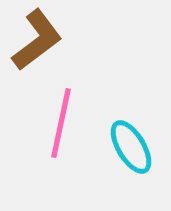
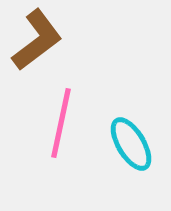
cyan ellipse: moved 3 px up
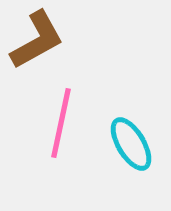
brown L-shape: rotated 8 degrees clockwise
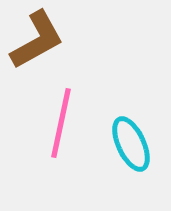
cyan ellipse: rotated 6 degrees clockwise
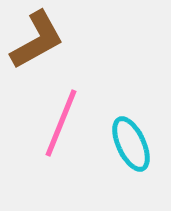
pink line: rotated 10 degrees clockwise
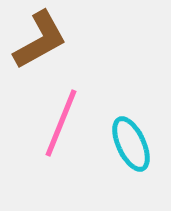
brown L-shape: moved 3 px right
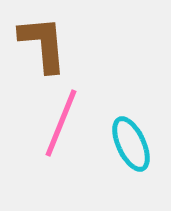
brown L-shape: moved 3 px right, 4 px down; rotated 66 degrees counterclockwise
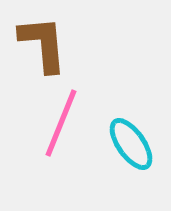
cyan ellipse: rotated 10 degrees counterclockwise
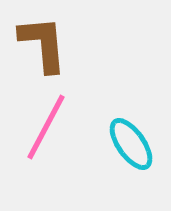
pink line: moved 15 px left, 4 px down; rotated 6 degrees clockwise
